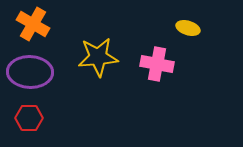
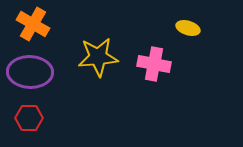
pink cross: moved 3 px left
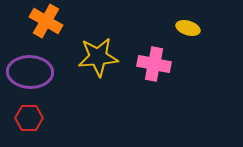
orange cross: moved 13 px right, 3 px up
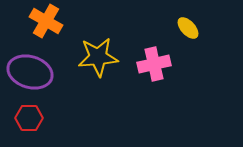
yellow ellipse: rotated 30 degrees clockwise
pink cross: rotated 24 degrees counterclockwise
purple ellipse: rotated 15 degrees clockwise
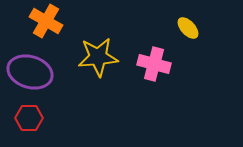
pink cross: rotated 28 degrees clockwise
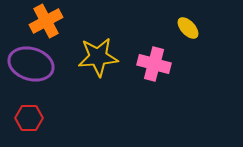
orange cross: rotated 32 degrees clockwise
purple ellipse: moved 1 px right, 8 px up
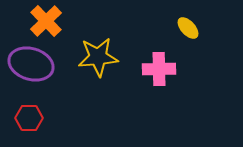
orange cross: rotated 16 degrees counterclockwise
pink cross: moved 5 px right, 5 px down; rotated 16 degrees counterclockwise
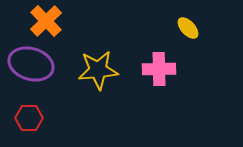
yellow star: moved 13 px down
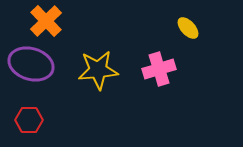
pink cross: rotated 16 degrees counterclockwise
red hexagon: moved 2 px down
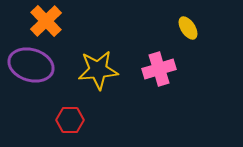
yellow ellipse: rotated 10 degrees clockwise
purple ellipse: moved 1 px down
red hexagon: moved 41 px right
